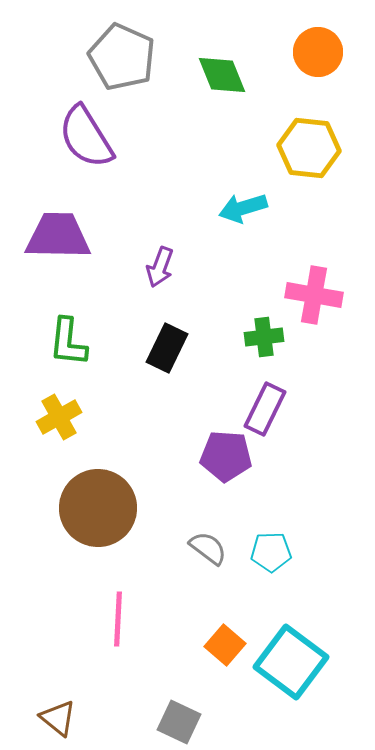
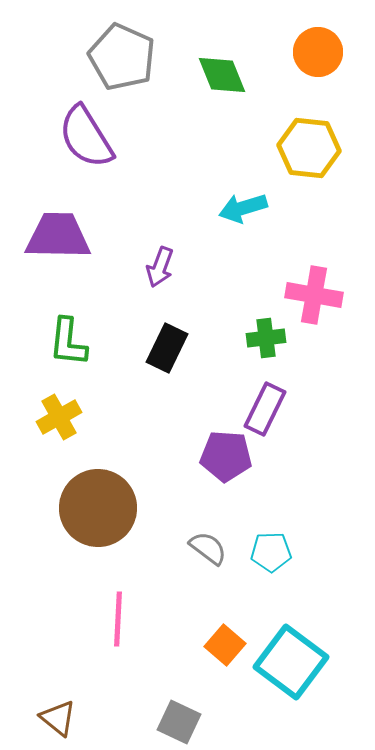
green cross: moved 2 px right, 1 px down
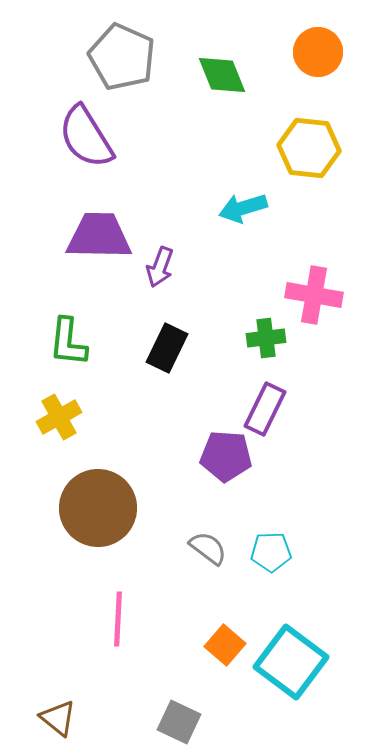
purple trapezoid: moved 41 px right
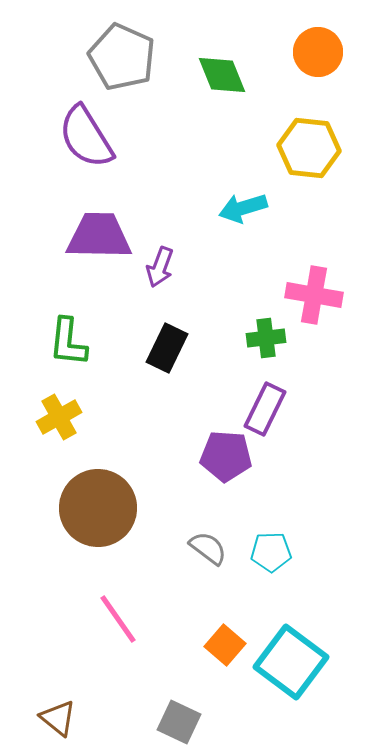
pink line: rotated 38 degrees counterclockwise
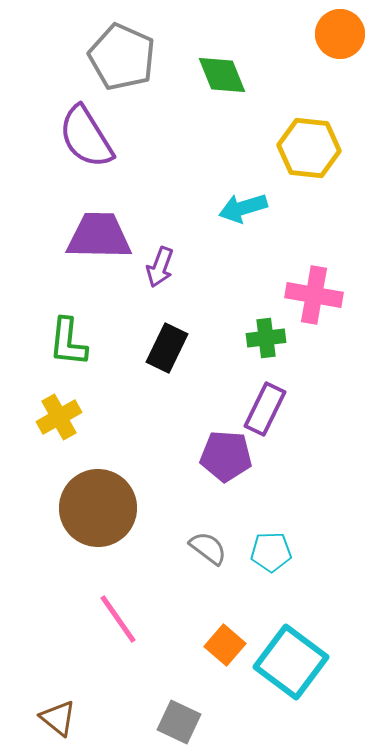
orange circle: moved 22 px right, 18 px up
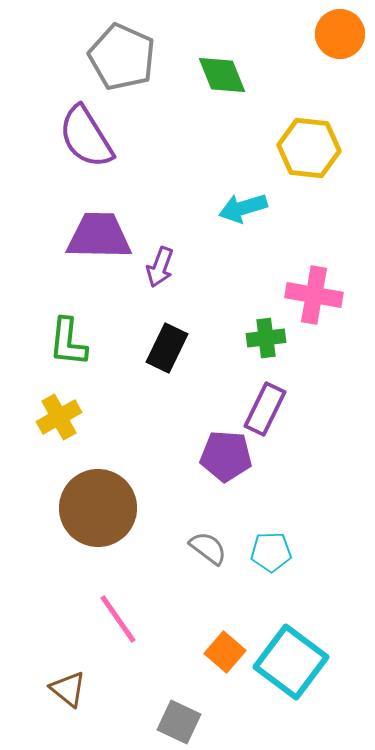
orange square: moved 7 px down
brown triangle: moved 10 px right, 29 px up
